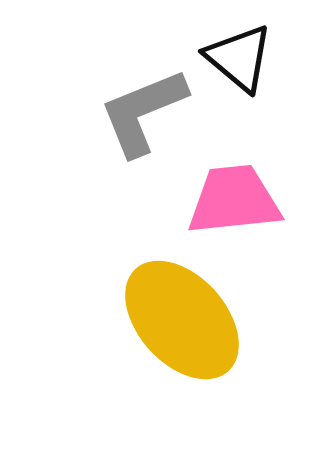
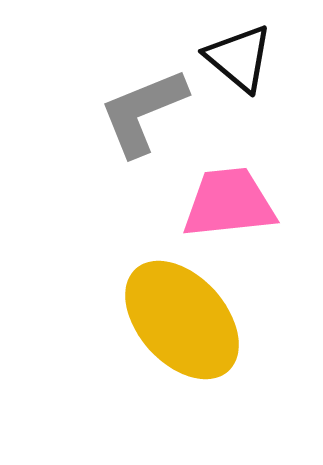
pink trapezoid: moved 5 px left, 3 px down
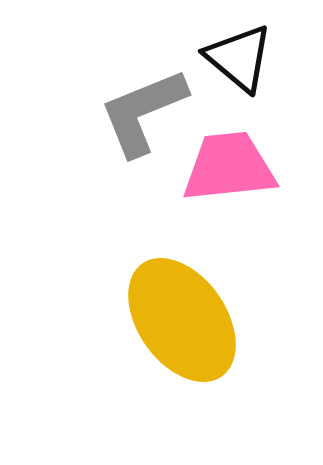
pink trapezoid: moved 36 px up
yellow ellipse: rotated 7 degrees clockwise
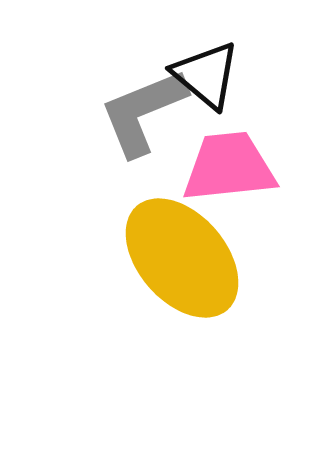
black triangle: moved 33 px left, 17 px down
yellow ellipse: moved 62 px up; rotated 6 degrees counterclockwise
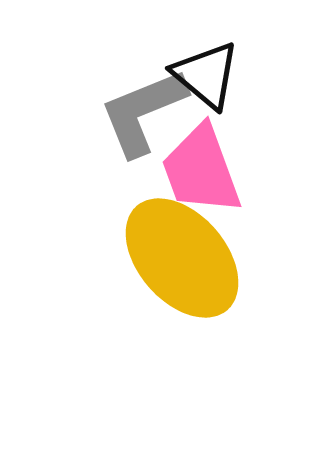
pink trapezoid: moved 28 px left, 3 px down; rotated 104 degrees counterclockwise
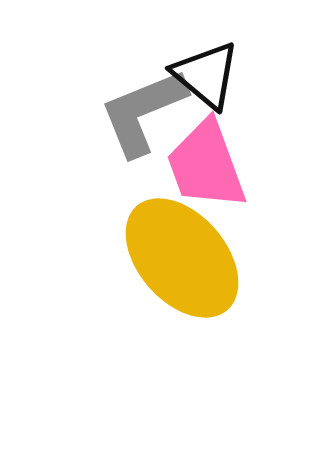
pink trapezoid: moved 5 px right, 5 px up
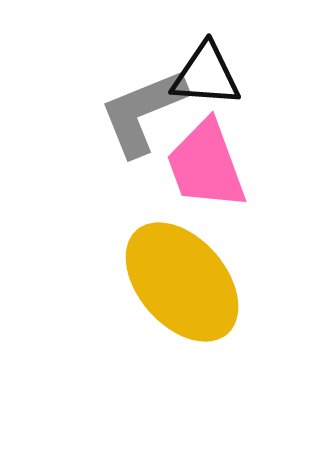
black triangle: rotated 36 degrees counterclockwise
yellow ellipse: moved 24 px down
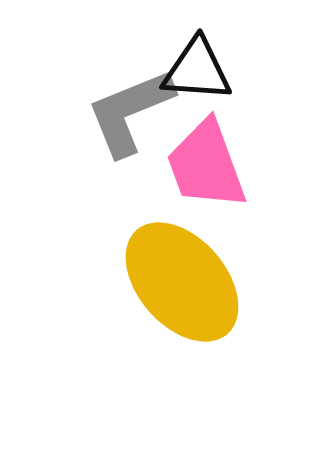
black triangle: moved 9 px left, 5 px up
gray L-shape: moved 13 px left
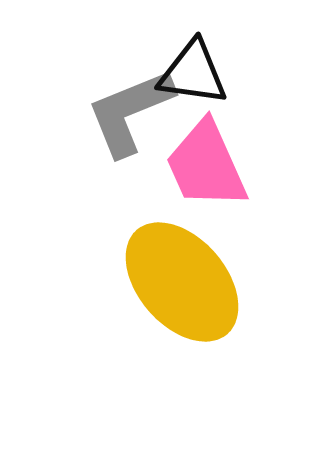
black triangle: moved 4 px left, 3 px down; rotated 4 degrees clockwise
pink trapezoid: rotated 4 degrees counterclockwise
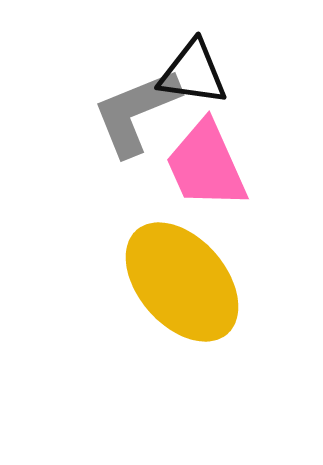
gray L-shape: moved 6 px right
